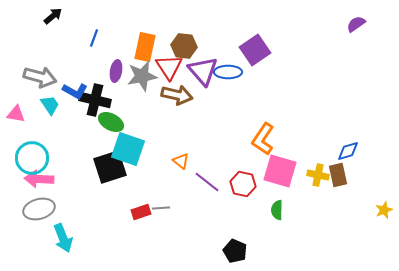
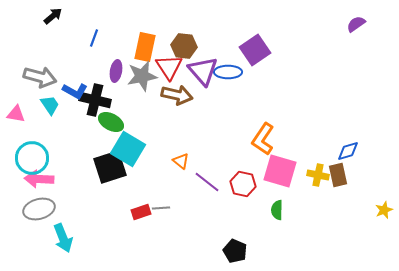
cyan square: rotated 12 degrees clockwise
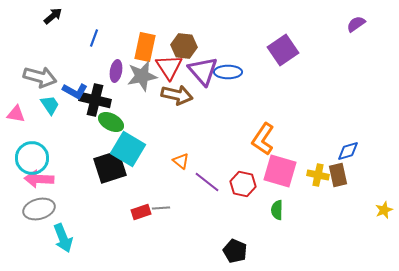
purple square: moved 28 px right
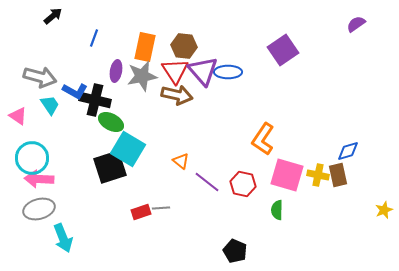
red triangle: moved 6 px right, 4 px down
pink triangle: moved 2 px right, 2 px down; rotated 24 degrees clockwise
pink square: moved 7 px right, 4 px down
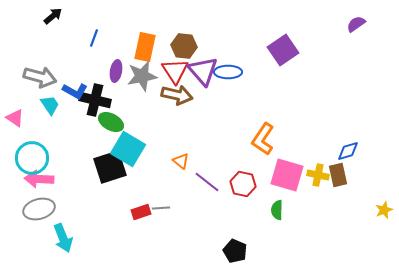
pink triangle: moved 3 px left, 2 px down
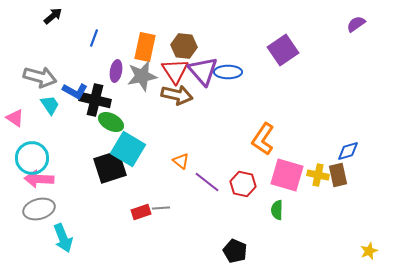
yellow star: moved 15 px left, 41 px down
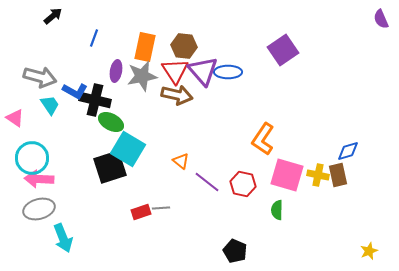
purple semicircle: moved 25 px right, 5 px up; rotated 78 degrees counterclockwise
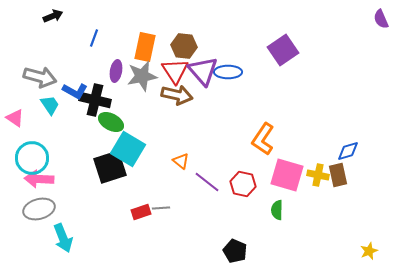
black arrow: rotated 18 degrees clockwise
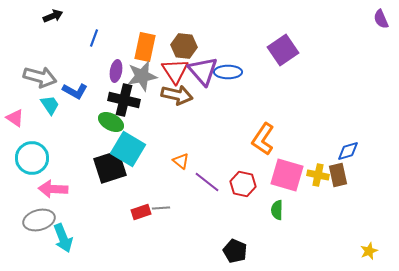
black cross: moved 29 px right
pink arrow: moved 14 px right, 10 px down
gray ellipse: moved 11 px down
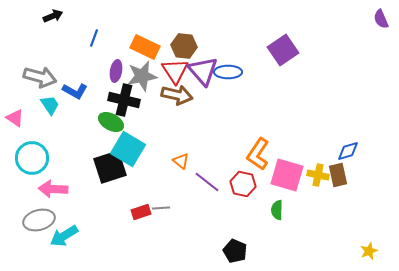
orange rectangle: rotated 76 degrees counterclockwise
orange L-shape: moved 5 px left, 15 px down
cyan arrow: moved 1 px right, 2 px up; rotated 80 degrees clockwise
